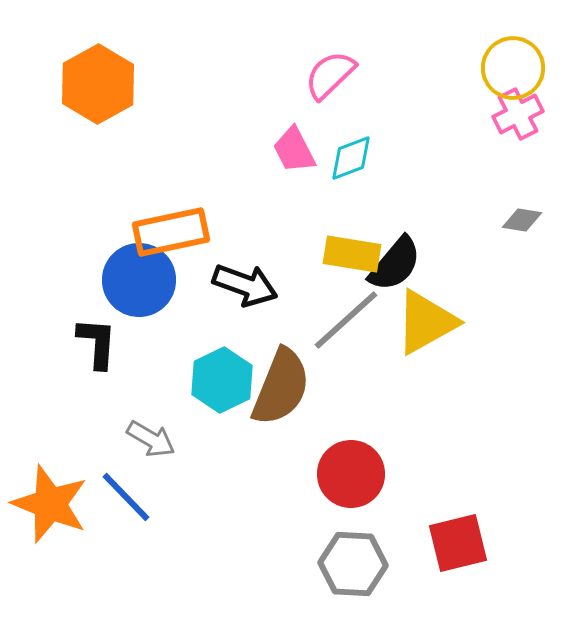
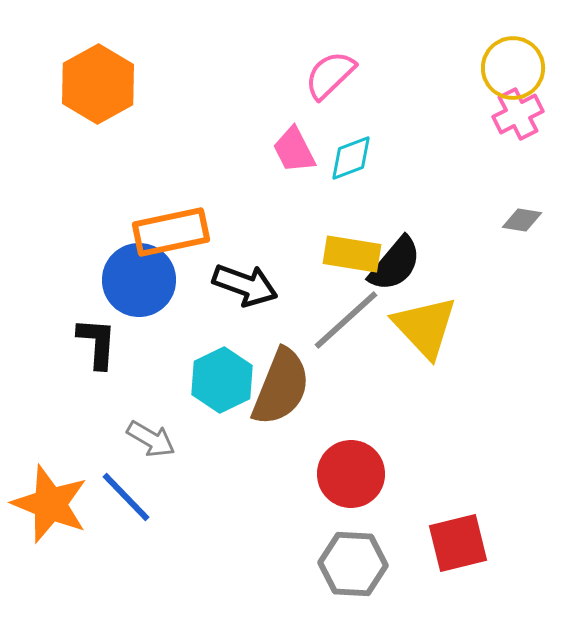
yellow triangle: moved 1 px left, 5 px down; rotated 44 degrees counterclockwise
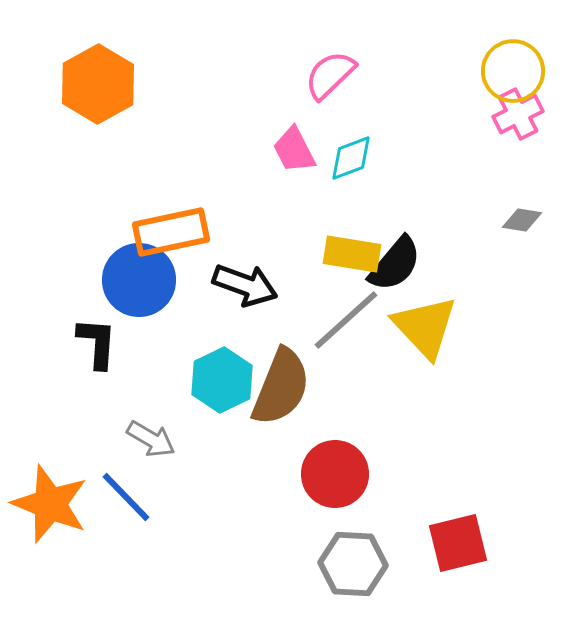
yellow circle: moved 3 px down
red circle: moved 16 px left
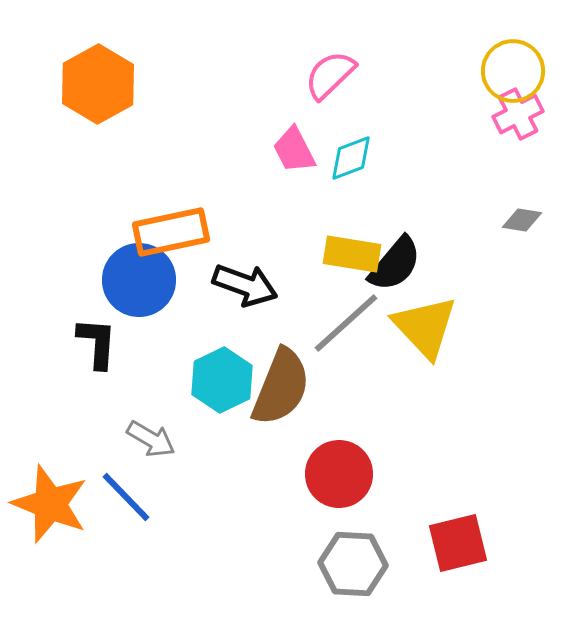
gray line: moved 3 px down
red circle: moved 4 px right
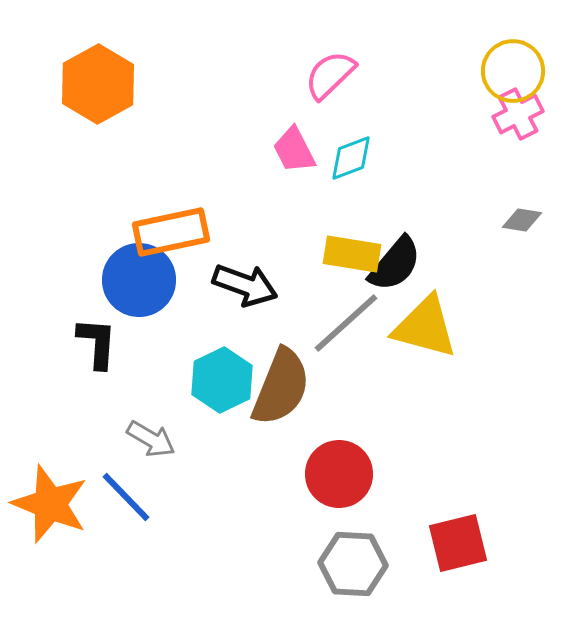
yellow triangle: rotated 32 degrees counterclockwise
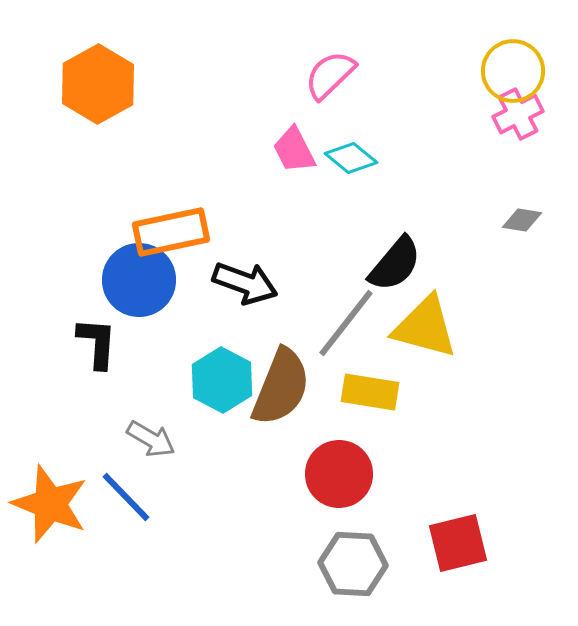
cyan diamond: rotated 60 degrees clockwise
yellow rectangle: moved 18 px right, 138 px down
black arrow: moved 2 px up
gray line: rotated 10 degrees counterclockwise
cyan hexagon: rotated 6 degrees counterclockwise
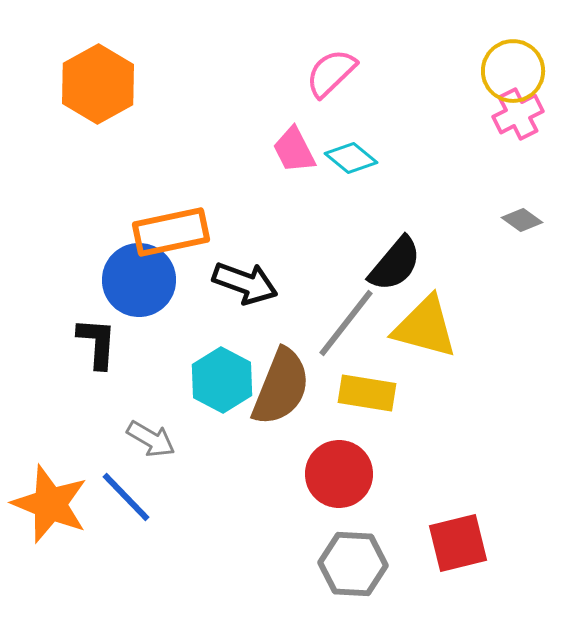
pink semicircle: moved 1 px right, 2 px up
gray diamond: rotated 27 degrees clockwise
yellow rectangle: moved 3 px left, 1 px down
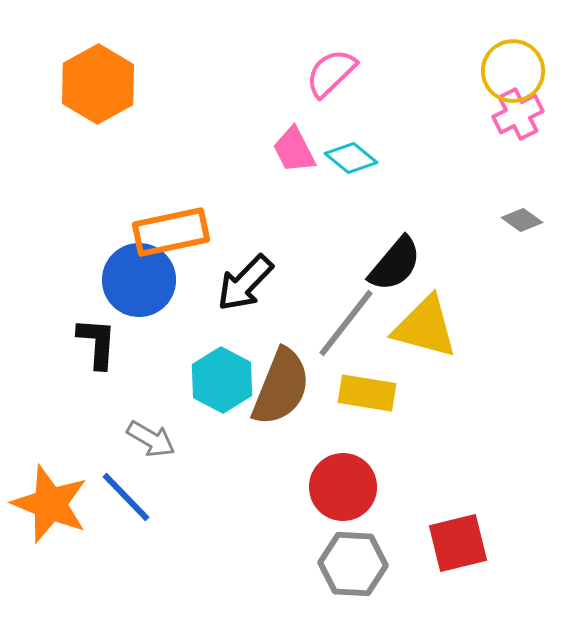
black arrow: rotated 114 degrees clockwise
red circle: moved 4 px right, 13 px down
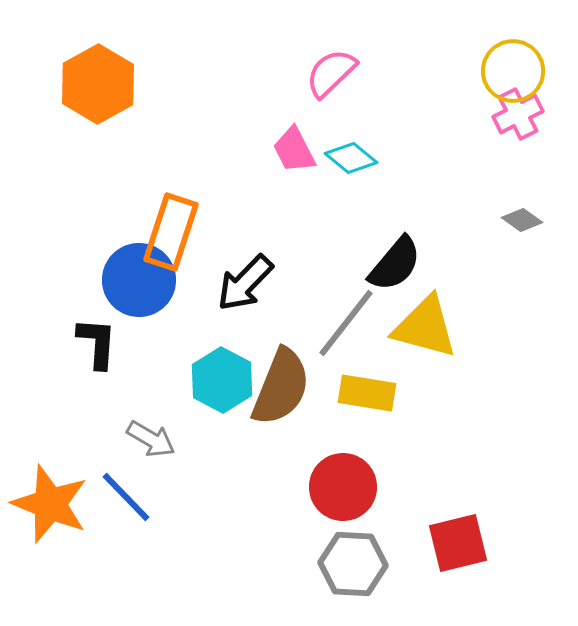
orange rectangle: rotated 60 degrees counterclockwise
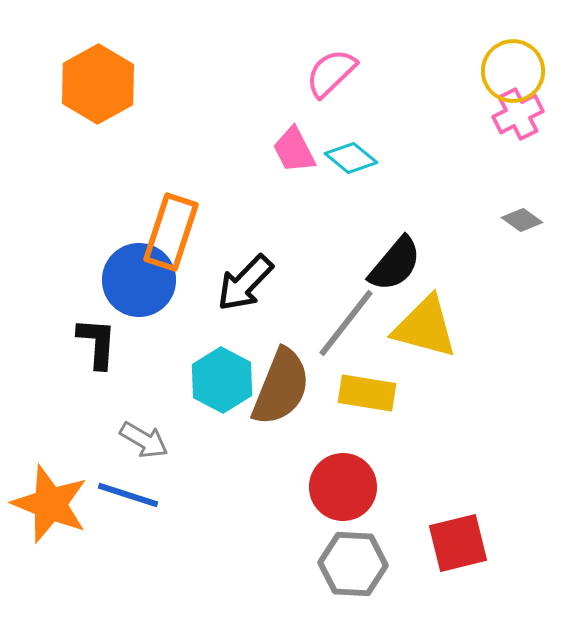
gray arrow: moved 7 px left, 1 px down
blue line: moved 2 px right, 2 px up; rotated 28 degrees counterclockwise
